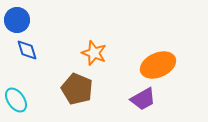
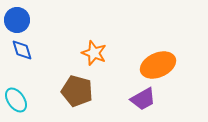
blue diamond: moved 5 px left
brown pentagon: moved 2 px down; rotated 8 degrees counterclockwise
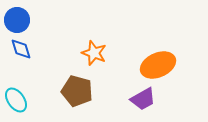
blue diamond: moved 1 px left, 1 px up
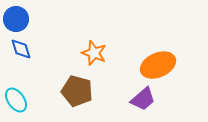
blue circle: moved 1 px left, 1 px up
purple trapezoid: rotated 12 degrees counterclockwise
